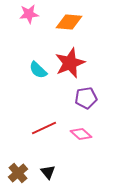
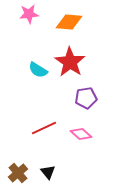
red star: moved 1 px up; rotated 16 degrees counterclockwise
cyan semicircle: rotated 12 degrees counterclockwise
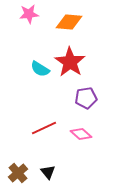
cyan semicircle: moved 2 px right, 1 px up
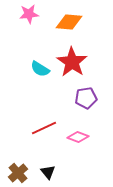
red star: moved 2 px right
pink diamond: moved 3 px left, 3 px down; rotated 20 degrees counterclockwise
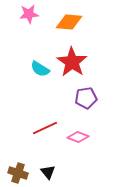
red line: moved 1 px right
brown cross: rotated 30 degrees counterclockwise
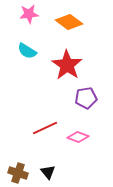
orange diamond: rotated 32 degrees clockwise
red star: moved 5 px left, 3 px down
cyan semicircle: moved 13 px left, 18 px up
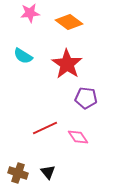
pink star: moved 1 px right, 1 px up
cyan semicircle: moved 4 px left, 5 px down
red star: moved 1 px up
purple pentagon: rotated 15 degrees clockwise
pink diamond: rotated 35 degrees clockwise
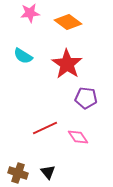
orange diamond: moved 1 px left
